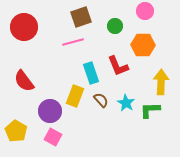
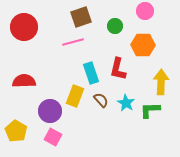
red L-shape: moved 3 px down; rotated 35 degrees clockwise
red semicircle: rotated 125 degrees clockwise
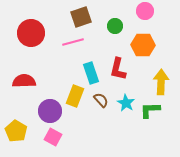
red circle: moved 7 px right, 6 px down
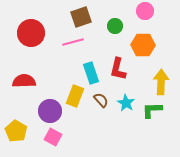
green L-shape: moved 2 px right
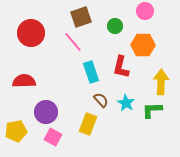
pink line: rotated 65 degrees clockwise
red L-shape: moved 3 px right, 2 px up
cyan rectangle: moved 1 px up
yellow rectangle: moved 13 px right, 28 px down
purple circle: moved 4 px left, 1 px down
yellow pentagon: rotated 30 degrees clockwise
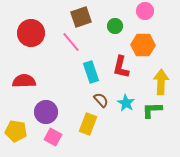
pink line: moved 2 px left
yellow pentagon: rotated 20 degrees clockwise
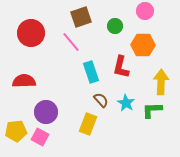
yellow pentagon: rotated 15 degrees counterclockwise
pink square: moved 13 px left
